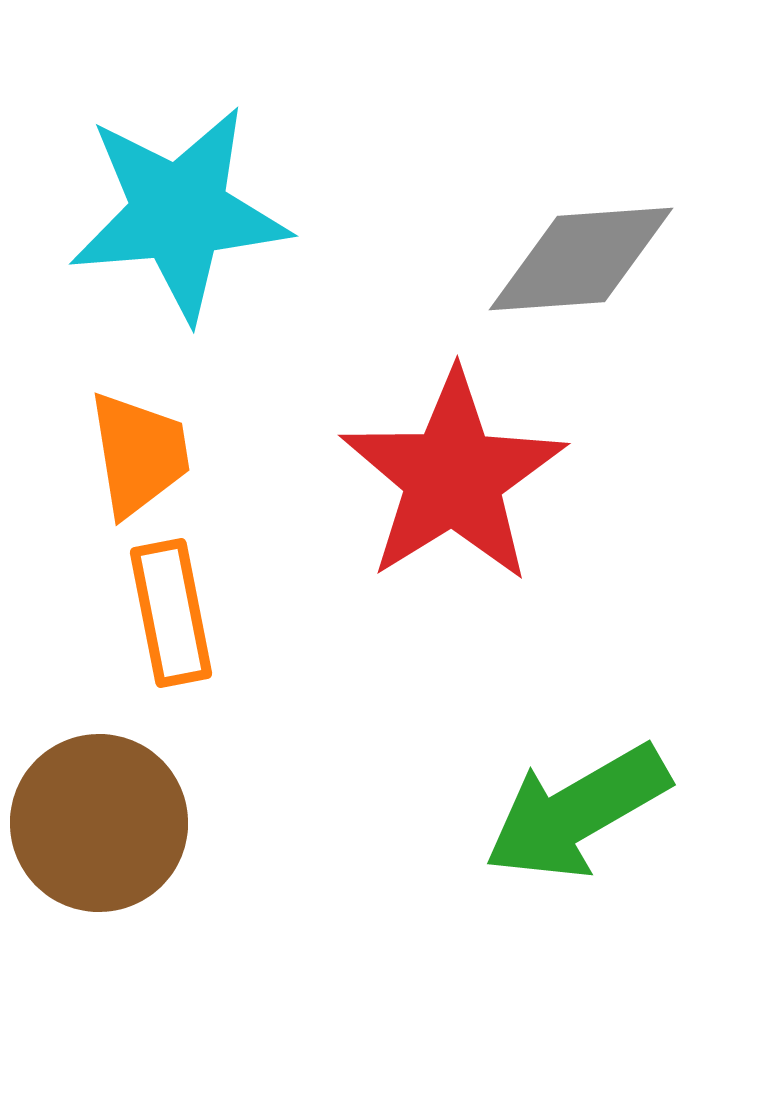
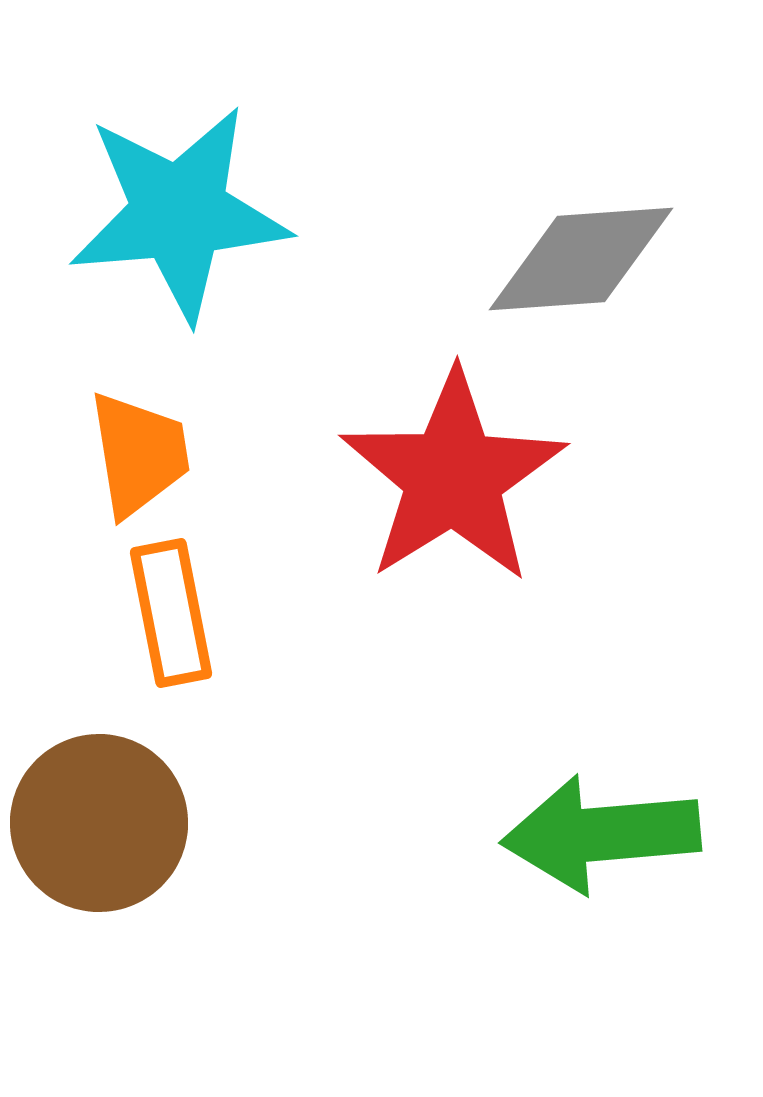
green arrow: moved 24 px right, 22 px down; rotated 25 degrees clockwise
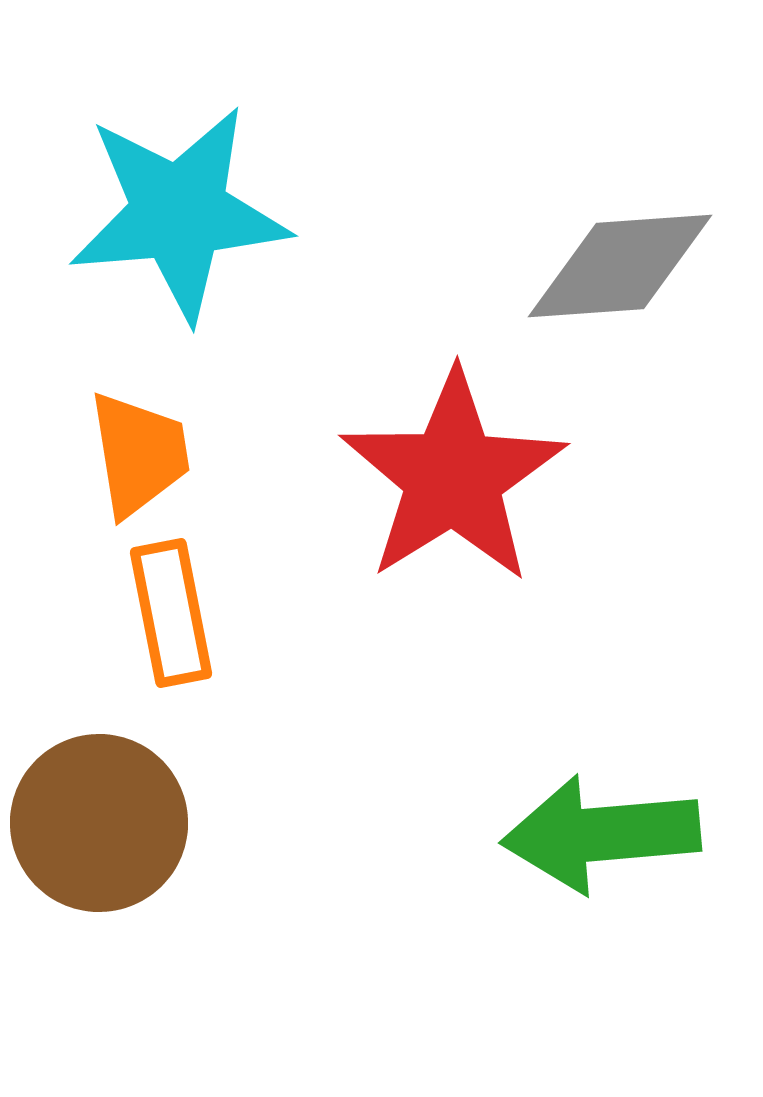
gray diamond: moved 39 px right, 7 px down
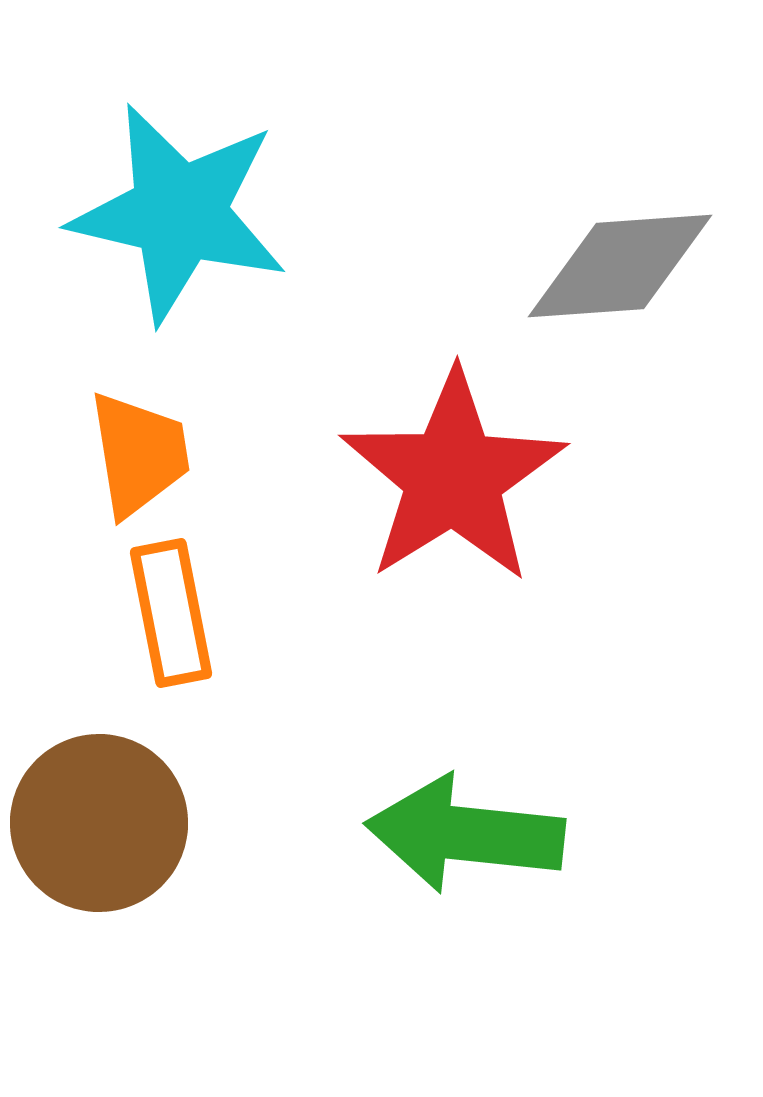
cyan star: rotated 18 degrees clockwise
green arrow: moved 136 px left; rotated 11 degrees clockwise
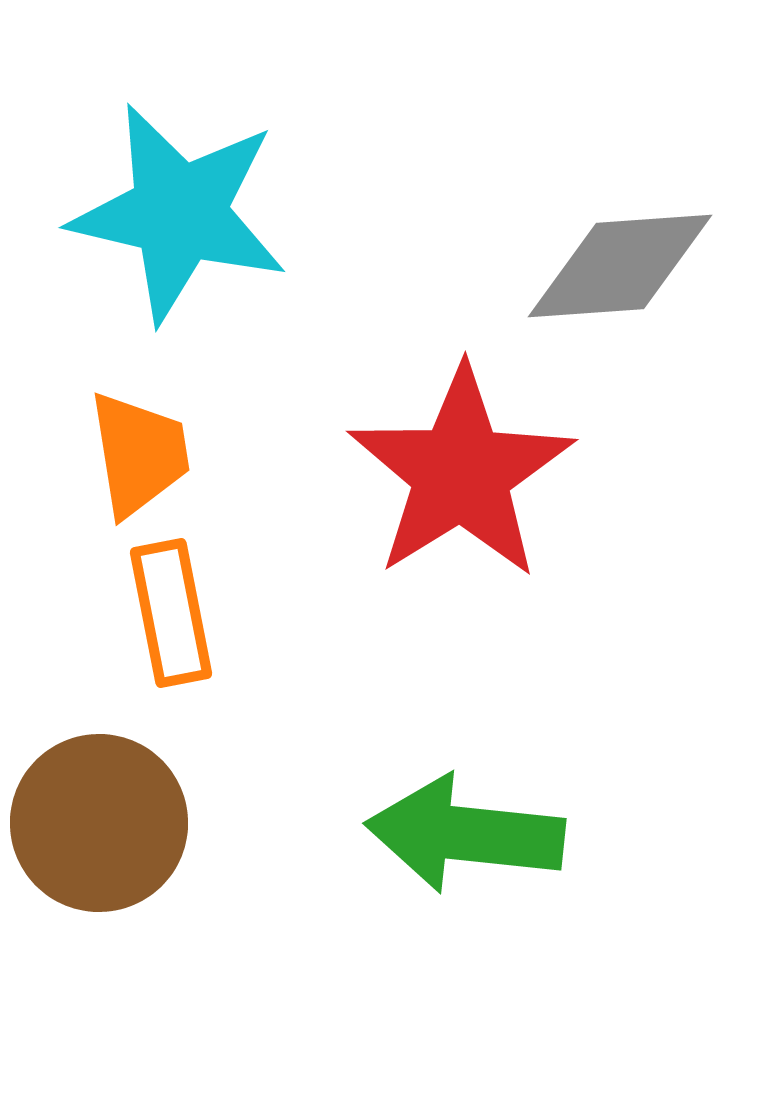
red star: moved 8 px right, 4 px up
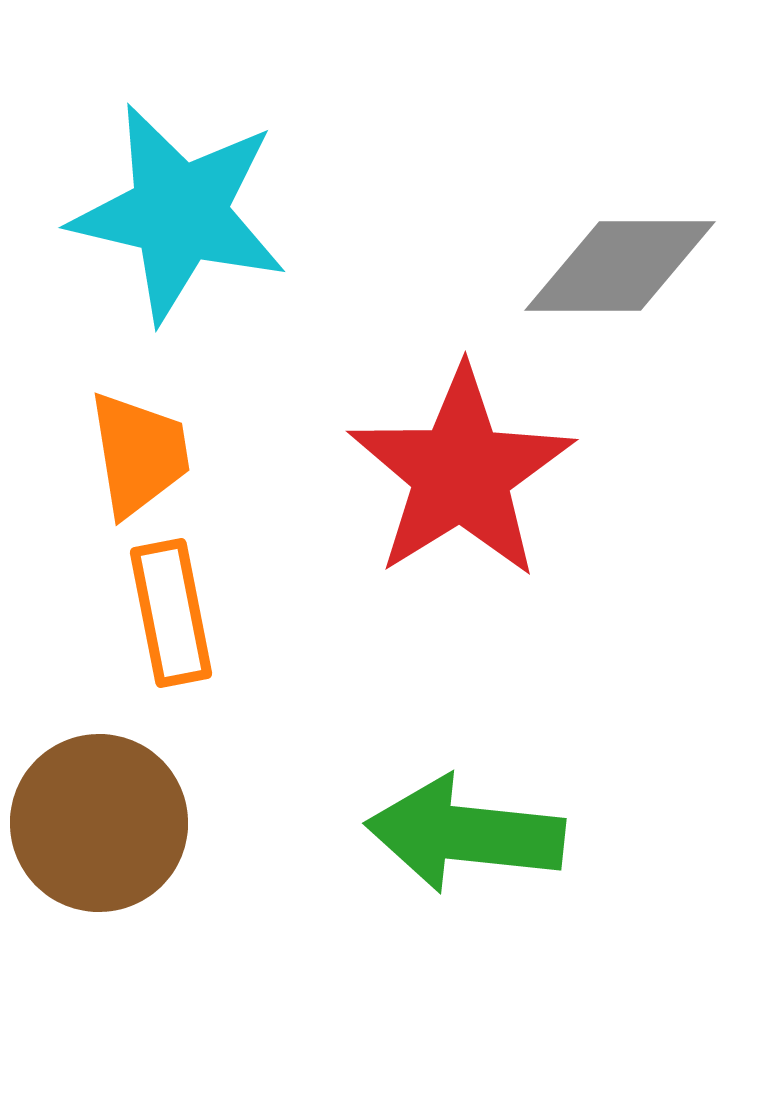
gray diamond: rotated 4 degrees clockwise
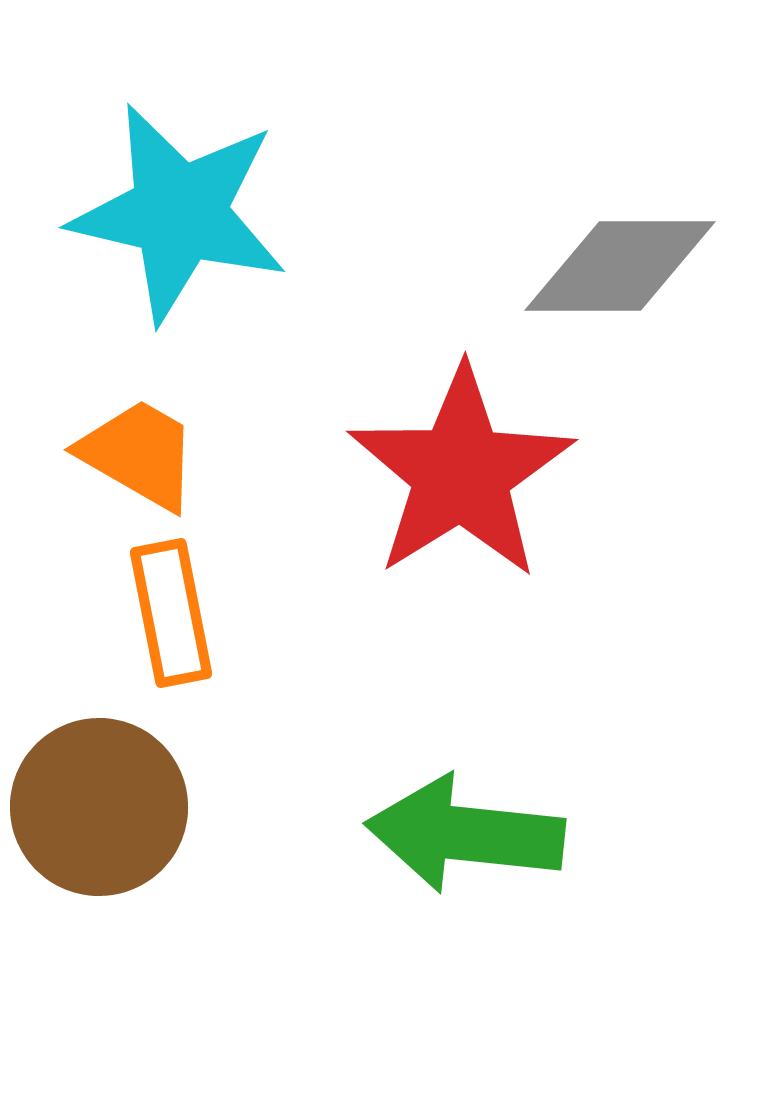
orange trapezoid: rotated 51 degrees counterclockwise
brown circle: moved 16 px up
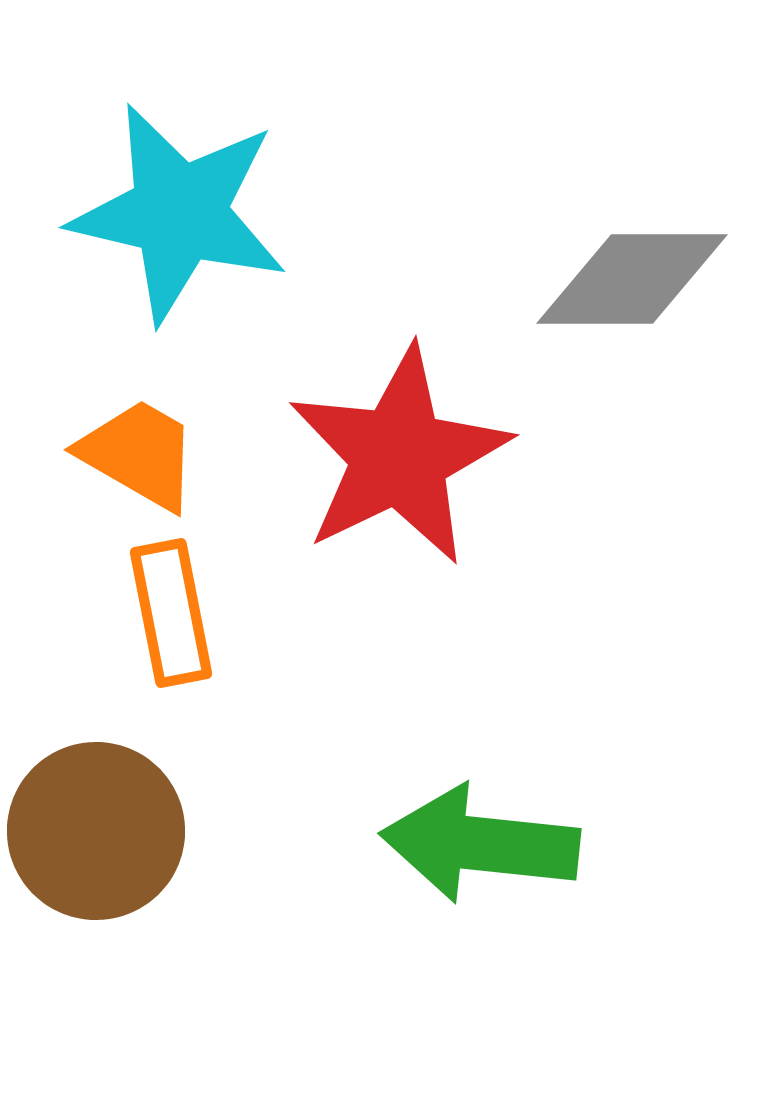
gray diamond: moved 12 px right, 13 px down
red star: moved 62 px left, 17 px up; rotated 6 degrees clockwise
brown circle: moved 3 px left, 24 px down
green arrow: moved 15 px right, 10 px down
